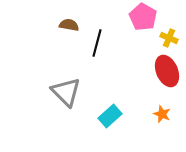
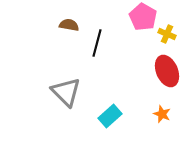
yellow cross: moved 2 px left, 4 px up
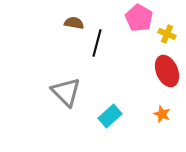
pink pentagon: moved 4 px left, 1 px down
brown semicircle: moved 5 px right, 2 px up
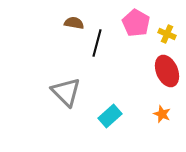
pink pentagon: moved 3 px left, 5 px down
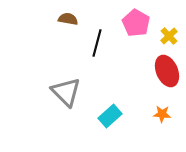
brown semicircle: moved 6 px left, 4 px up
yellow cross: moved 2 px right, 2 px down; rotated 24 degrees clockwise
orange star: rotated 18 degrees counterclockwise
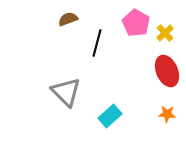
brown semicircle: rotated 30 degrees counterclockwise
yellow cross: moved 4 px left, 3 px up
orange star: moved 5 px right
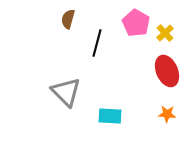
brown semicircle: rotated 54 degrees counterclockwise
cyan rectangle: rotated 45 degrees clockwise
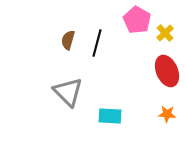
brown semicircle: moved 21 px down
pink pentagon: moved 1 px right, 3 px up
gray triangle: moved 2 px right
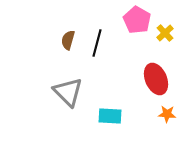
red ellipse: moved 11 px left, 8 px down
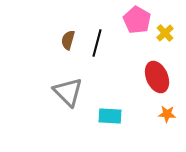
red ellipse: moved 1 px right, 2 px up
